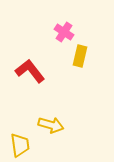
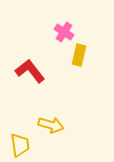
yellow rectangle: moved 1 px left, 1 px up
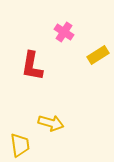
yellow rectangle: moved 19 px right; rotated 45 degrees clockwise
red L-shape: moved 2 px right, 5 px up; rotated 132 degrees counterclockwise
yellow arrow: moved 2 px up
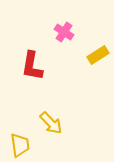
yellow arrow: rotated 30 degrees clockwise
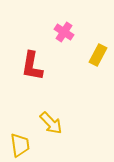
yellow rectangle: rotated 30 degrees counterclockwise
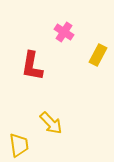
yellow trapezoid: moved 1 px left
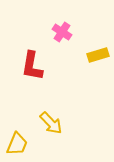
pink cross: moved 2 px left
yellow rectangle: rotated 45 degrees clockwise
yellow trapezoid: moved 2 px left, 1 px up; rotated 30 degrees clockwise
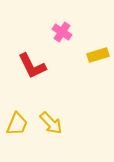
red L-shape: rotated 36 degrees counterclockwise
yellow trapezoid: moved 20 px up
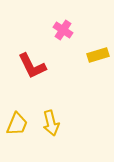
pink cross: moved 1 px right, 2 px up
yellow arrow: rotated 30 degrees clockwise
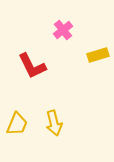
pink cross: rotated 18 degrees clockwise
yellow arrow: moved 3 px right
